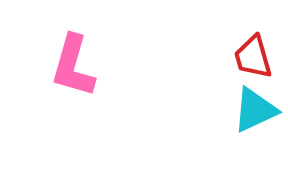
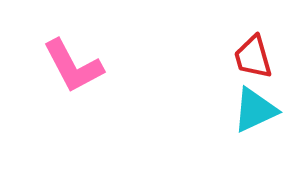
pink L-shape: rotated 44 degrees counterclockwise
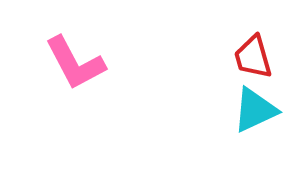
pink L-shape: moved 2 px right, 3 px up
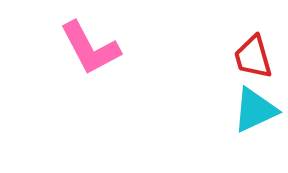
pink L-shape: moved 15 px right, 15 px up
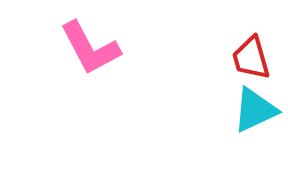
red trapezoid: moved 2 px left, 1 px down
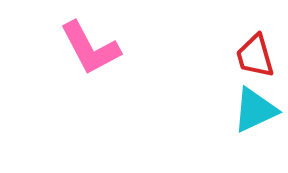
red trapezoid: moved 4 px right, 2 px up
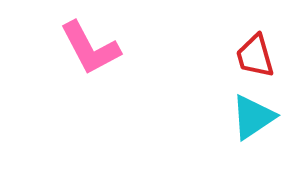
cyan triangle: moved 2 px left, 7 px down; rotated 9 degrees counterclockwise
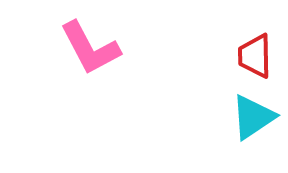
red trapezoid: rotated 15 degrees clockwise
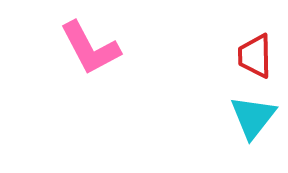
cyan triangle: rotated 18 degrees counterclockwise
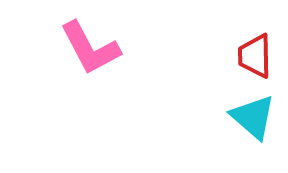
cyan triangle: rotated 27 degrees counterclockwise
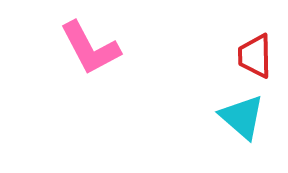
cyan triangle: moved 11 px left
